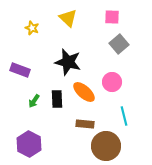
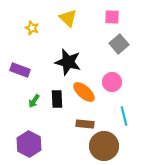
brown circle: moved 2 px left
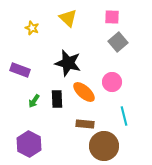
gray square: moved 1 px left, 2 px up
black star: moved 1 px down
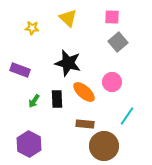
yellow star: rotated 16 degrees counterclockwise
cyan line: moved 3 px right; rotated 48 degrees clockwise
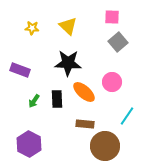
yellow triangle: moved 8 px down
black star: rotated 12 degrees counterclockwise
brown circle: moved 1 px right
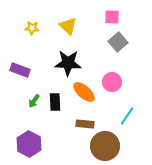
black rectangle: moved 2 px left, 3 px down
